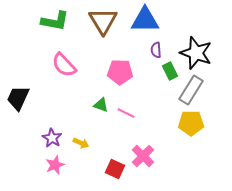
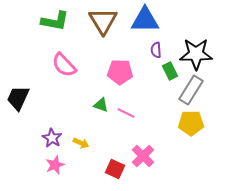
black star: moved 1 px down; rotated 20 degrees counterclockwise
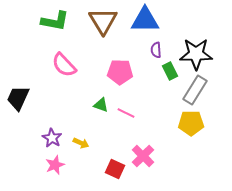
gray rectangle: moved 4 px right
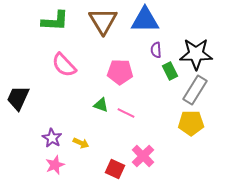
green L-shape: rotated 8 degrees counterclockwise
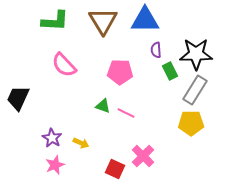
green triangle: moved 2 px right, 1 px down
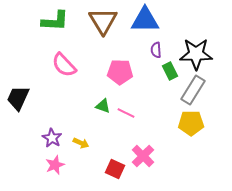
gray rectangle: moved 2 px left
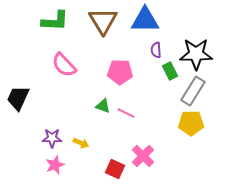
gray rectangle: moved 1 px down
purple star: rotated 30 degrees counterclockwise
